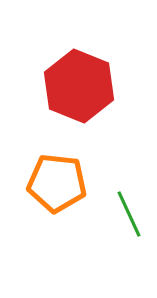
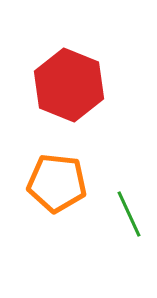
red hexagon: moved 10 px left, 1 px up
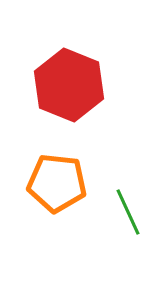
green line: moved 1 px left, 2 px up
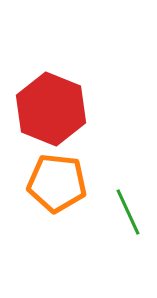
red hexagon: moved 18 px left, 24 px down
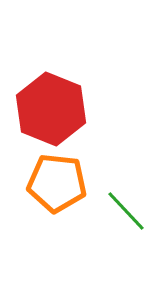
green line: moved 2 px left, 1 px up; rotated 18 degrees counterclockwise
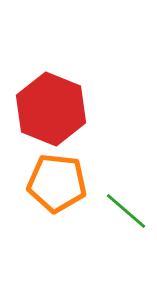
green line: rotated 6 degrees counterclockwise
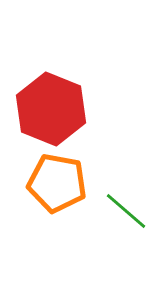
orange pentagon: rotated 4 degrees clockwise
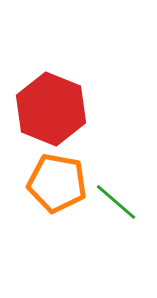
green line: moved 10 px left, 9 px up
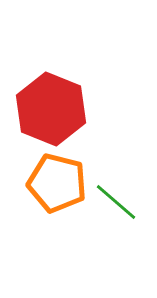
orange pentagon: rotated 4 degrees clockwise
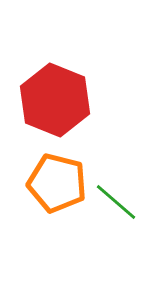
red hexagon: moved 4 px right, 9 px up
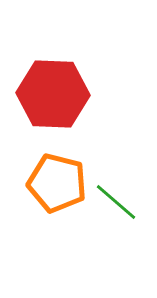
red hexagon: moved 2 px left, 6 px up; rotated 20 degrees counterclockwise
